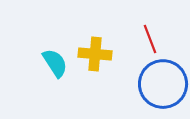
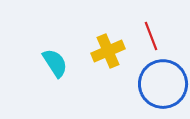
red line: moved 1 px right, 3 px up
yellow cross: moved 13 px right, 3 px up; rotated 28 degrees counterclockwise
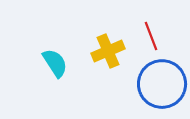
blue circle: moved 1 px left
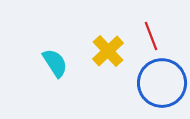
yellow cross: rotated 20 degrees counterclockwise
blue circle: moved 1 px up
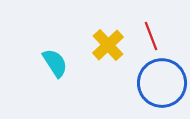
yellow cross: moved 6 px up
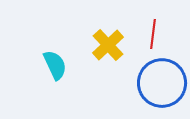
red line: moved 2 px right, 2 px up; rotated 28 degrees clockwise
cyan semicircle: moved 2 px down; rotated 8 degrees clockwise
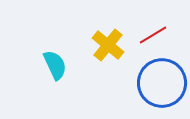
red line: moved 1 px down; rotated 52 degrees clockwise
yellow cross: rotated 8 degrees counterclockwise
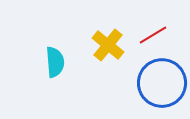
cyan semicircle: moved 3 px up; rotated 20 degrees clockwise
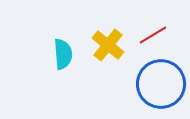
cyan semicircle: moved 8 px right, 8 px up
blue circle: moved 1 px left, 1 px down
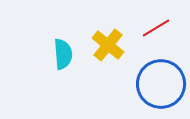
red line: moved 3 px right, 7 px up
